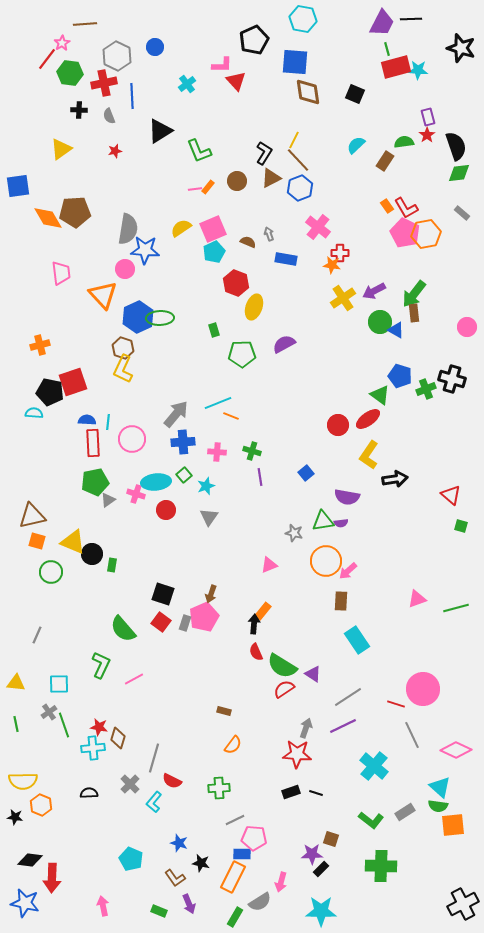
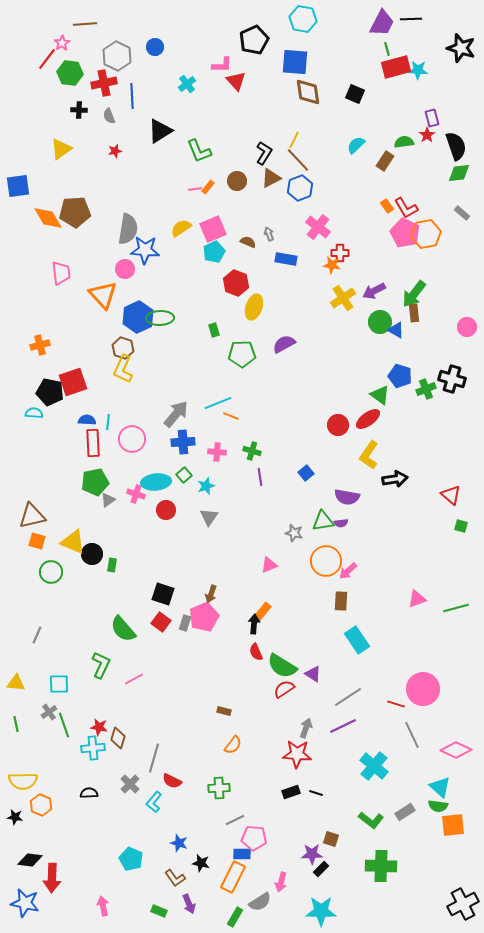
purple rectangle at (428, 117): moved 4 px right, 1 px down
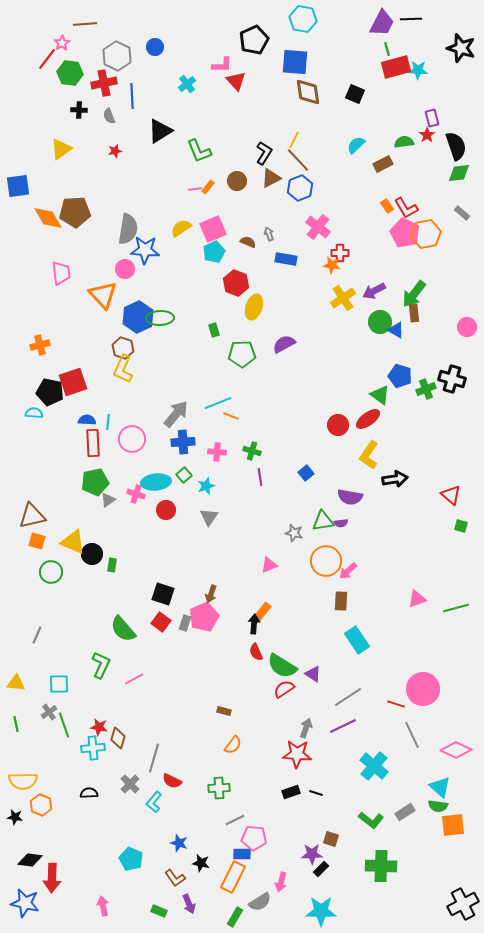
brown rectangle at (385, 161): moved 2 px left, 3 px down; rotated 30 degrees clockwise
purple semicircle at (347, 497): moved 3 px right
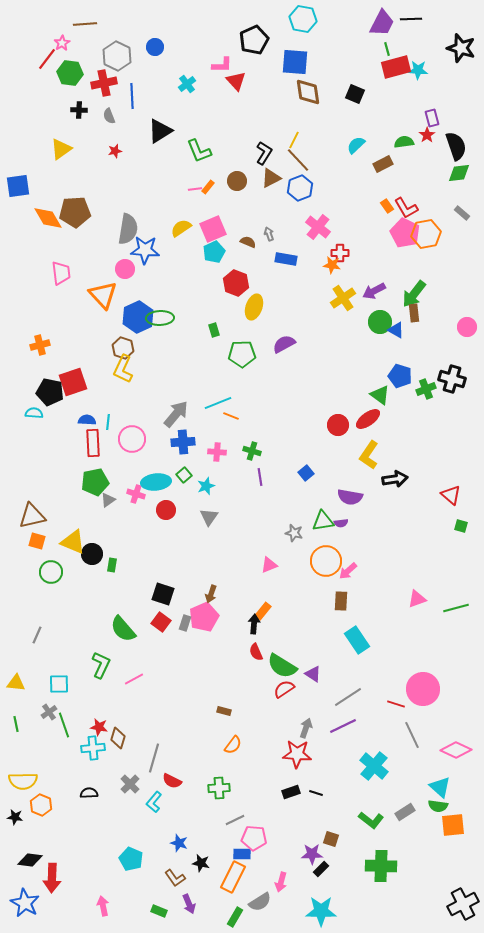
blue star at (25, 903): rotated 16 degrees clockwise
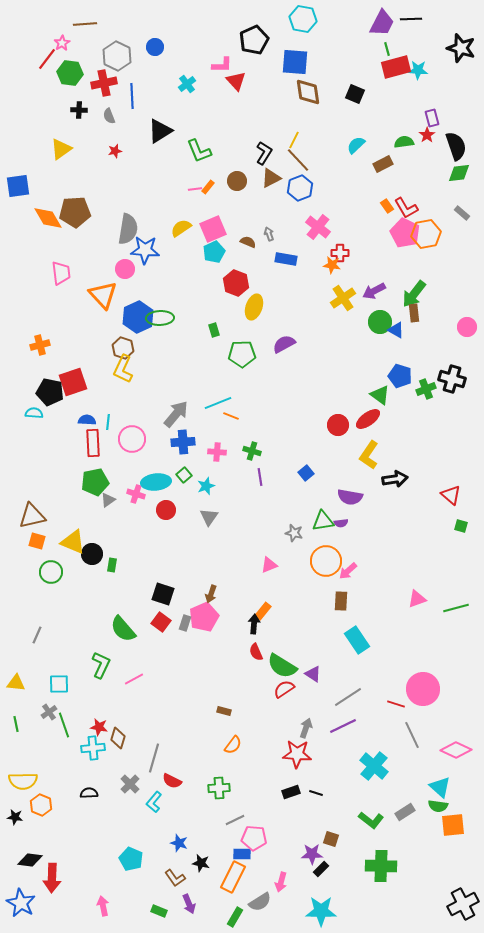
blue star at (25, 903): moved 4 px left
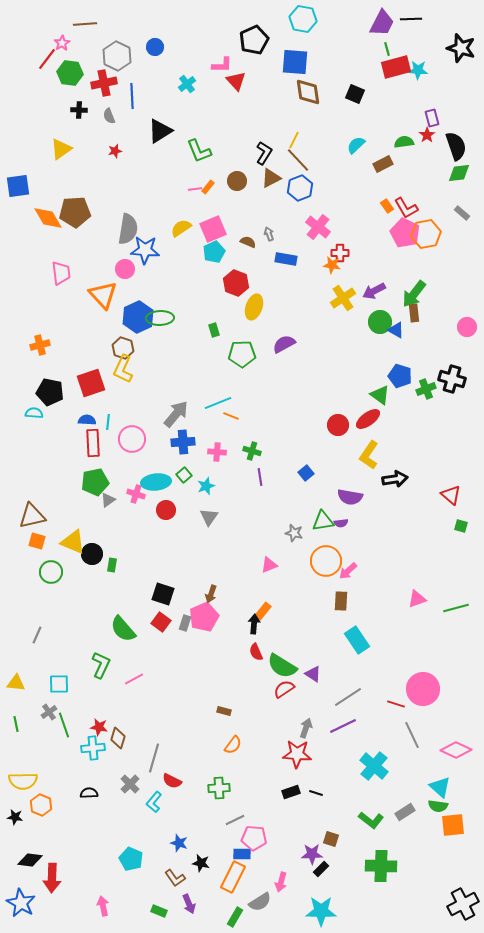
red square at (73, 382): moved 18 px right, 1 px down
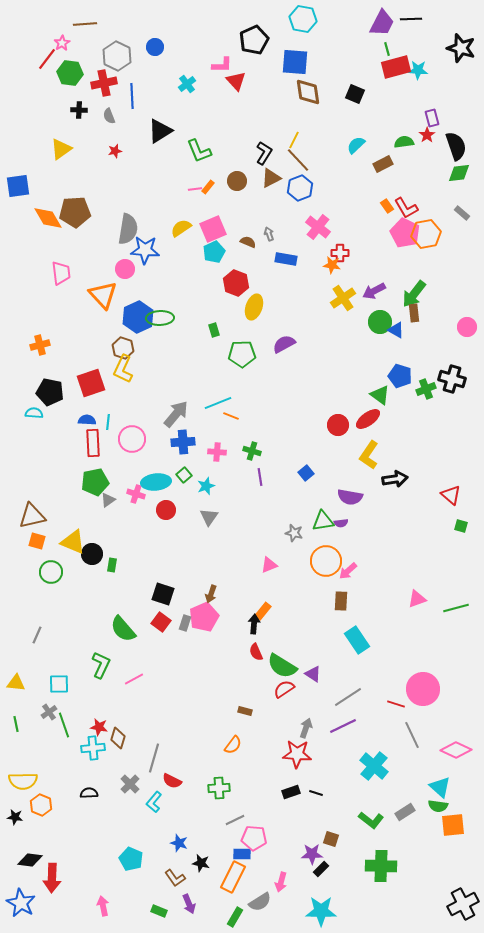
brown rectangle at (224, 711): moved 21 px right
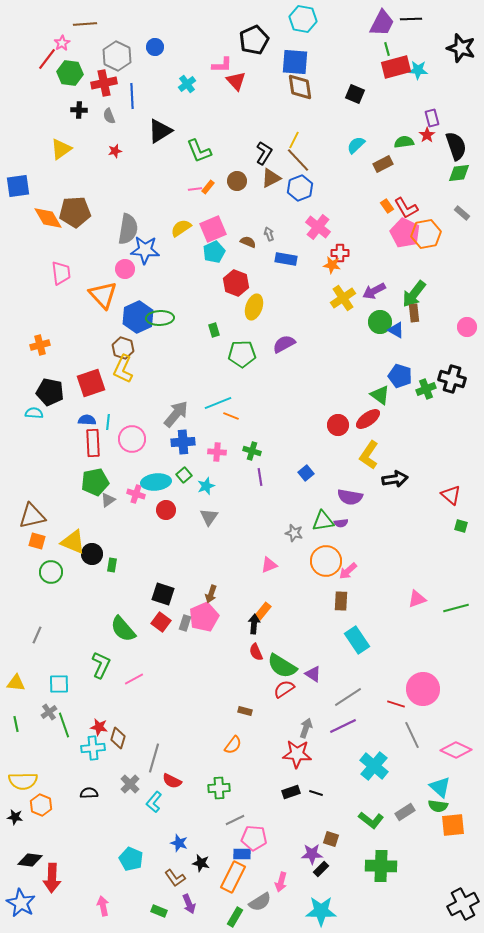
brown diamond at (308, 92): moved 8 px left, 5 px up
